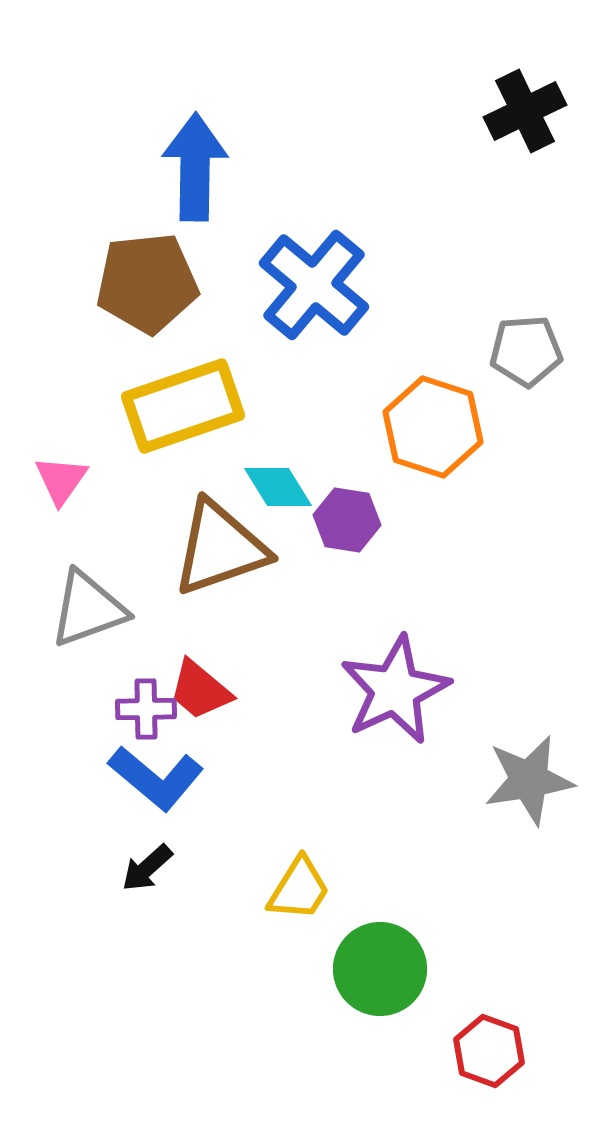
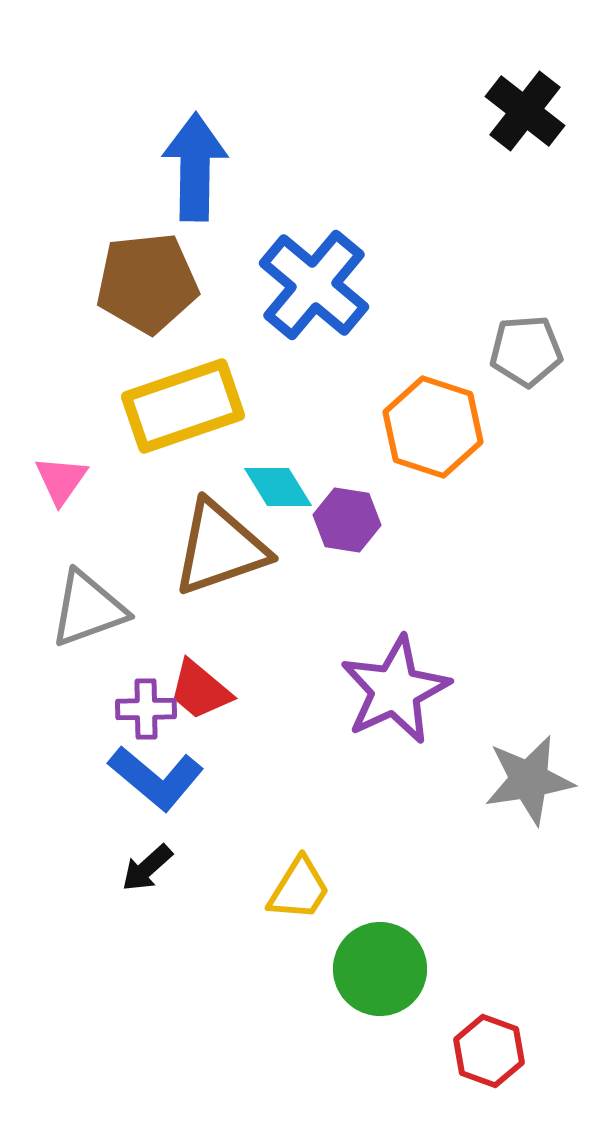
black cross: rotated 26 degrees counterclockwise
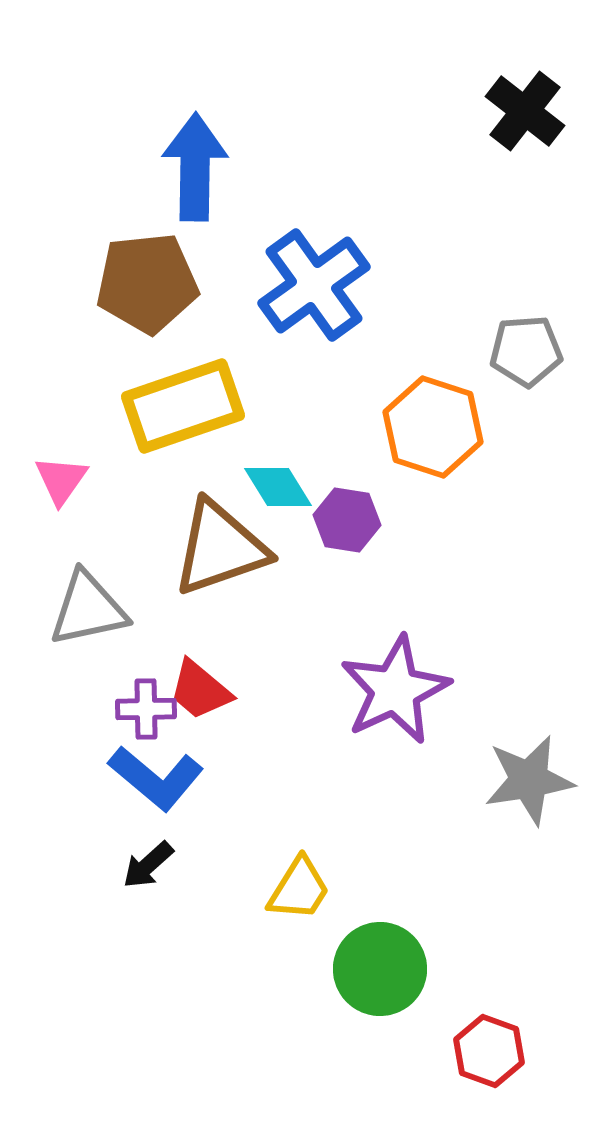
blue cross: rotated 14 degrees clockwise
gray triangle: rotated 8 degrees clockwise
black arrow: moved 1 px right, 3 px up
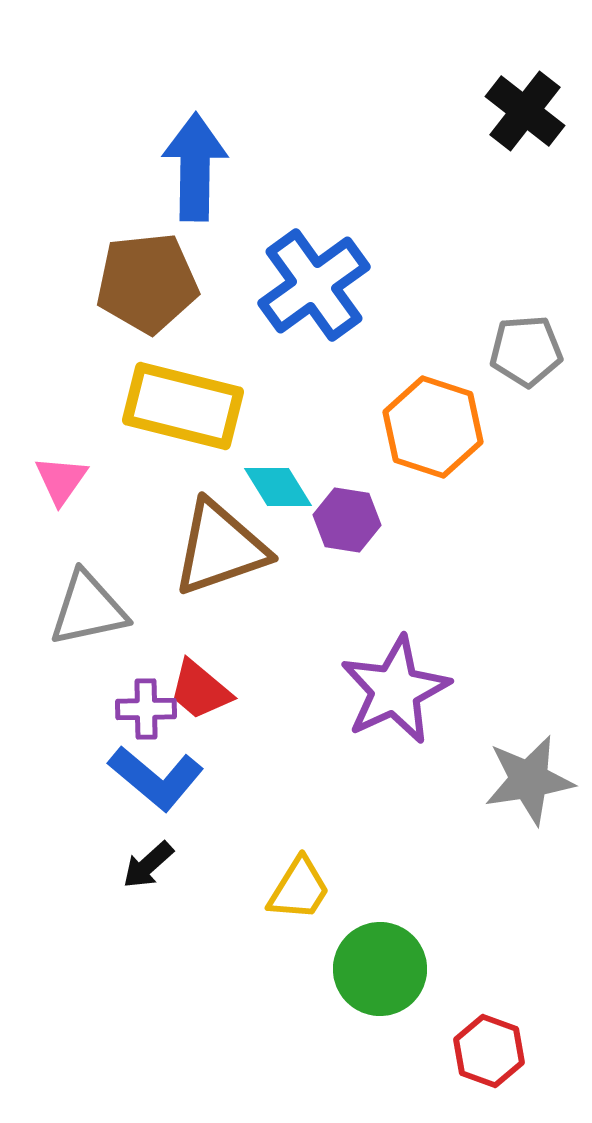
yellow rectangle: rotated 33 degrees clockwise
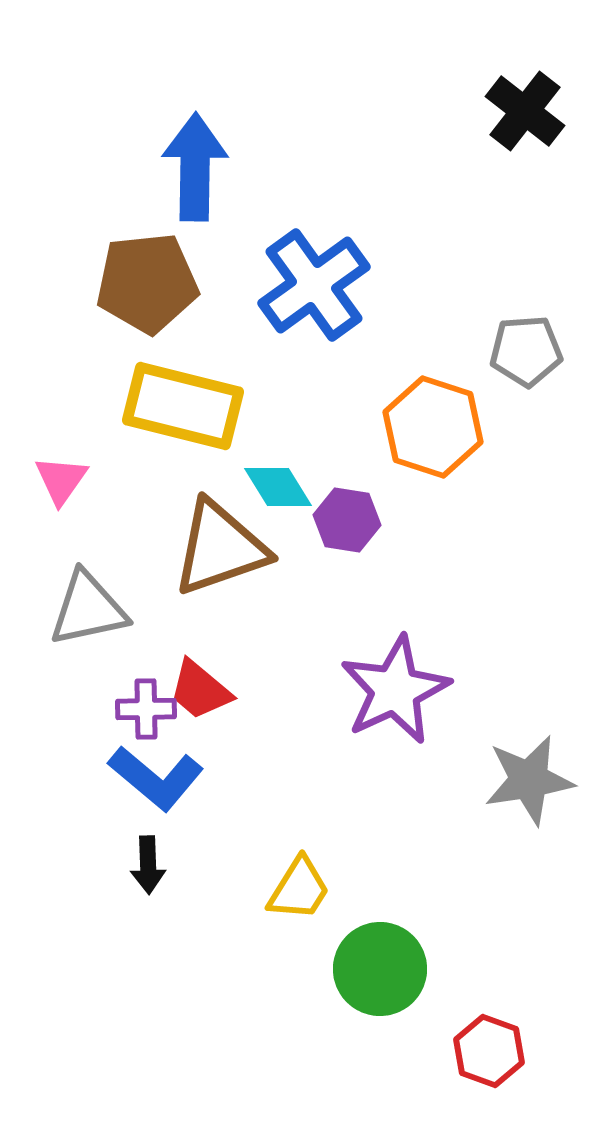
black arrow: rotated 50 degrees counterclockwise
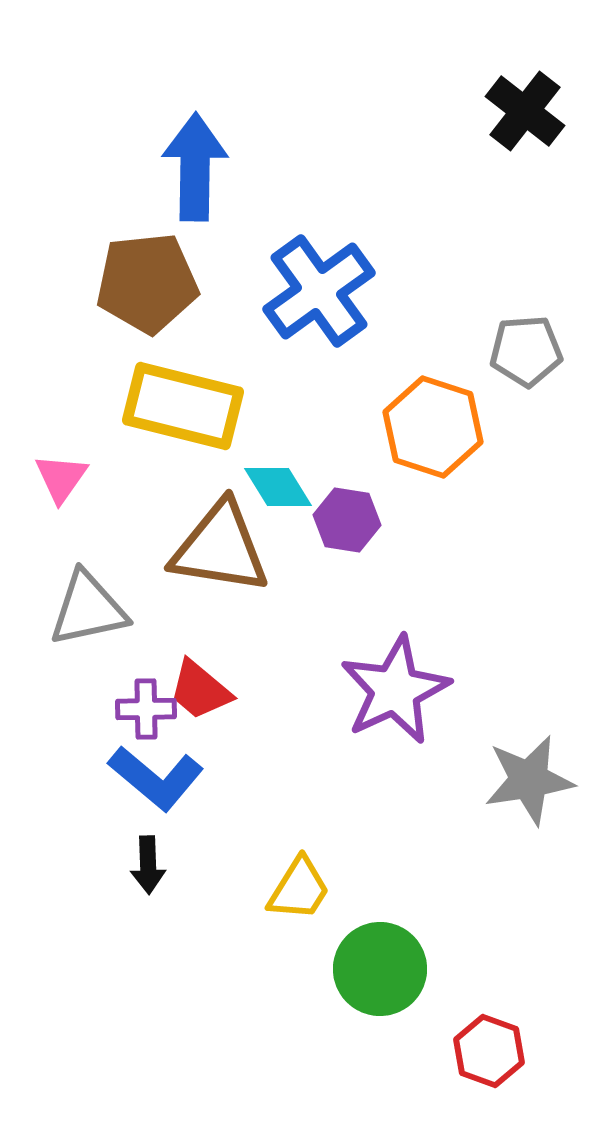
blue cross: moved 5 px right, 6 px down
pink triangle: moved 2 px up
brown triangle: rotated 28 degrees clockwise
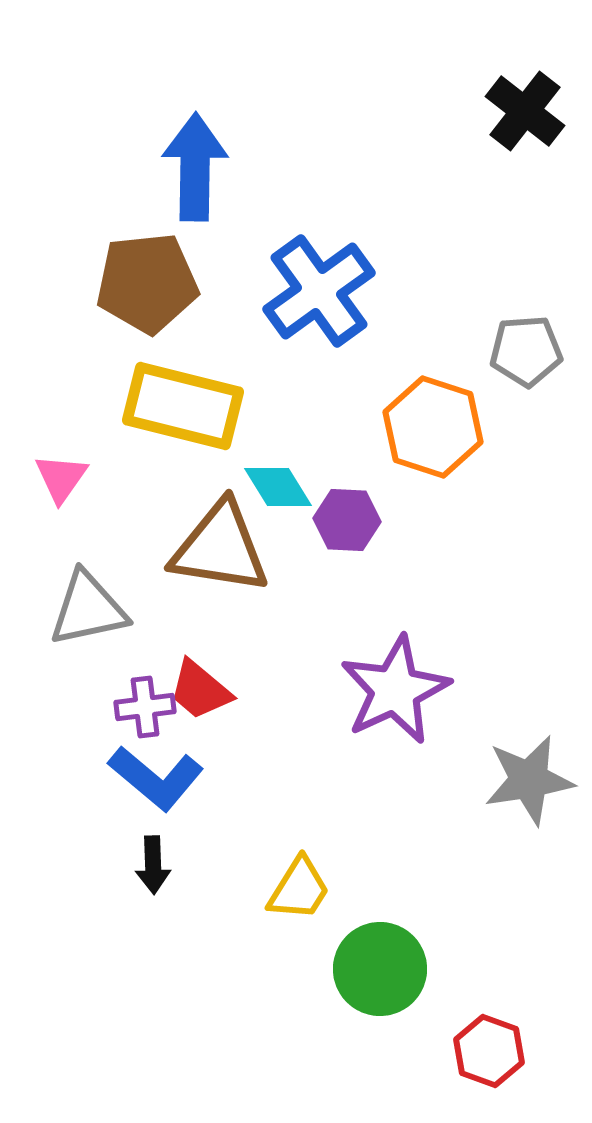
purple hexagon: rotated 6 degrees counterclockwise
purple cross: moved 1 px left, 2 px up; rotated 6 degrees counterclockwise
black arrow: moved 5 px right
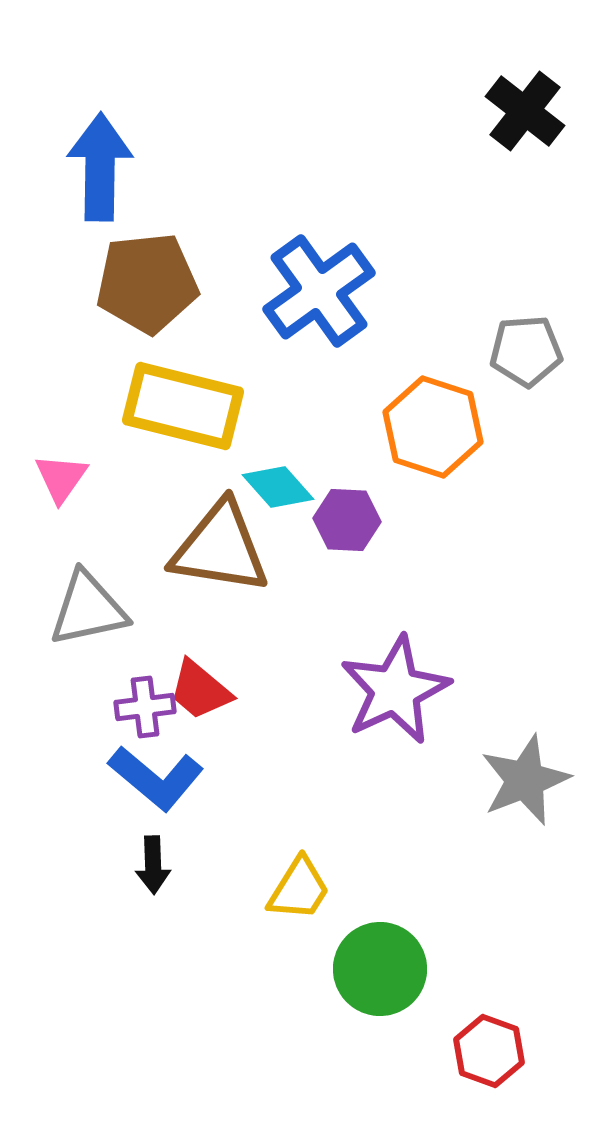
blue arrow: moved 95 px left
cyan diamond: rotated 10 degrees counterclockwise
gray star: moved 4 px left; rotated 12 degrees counterclockwise
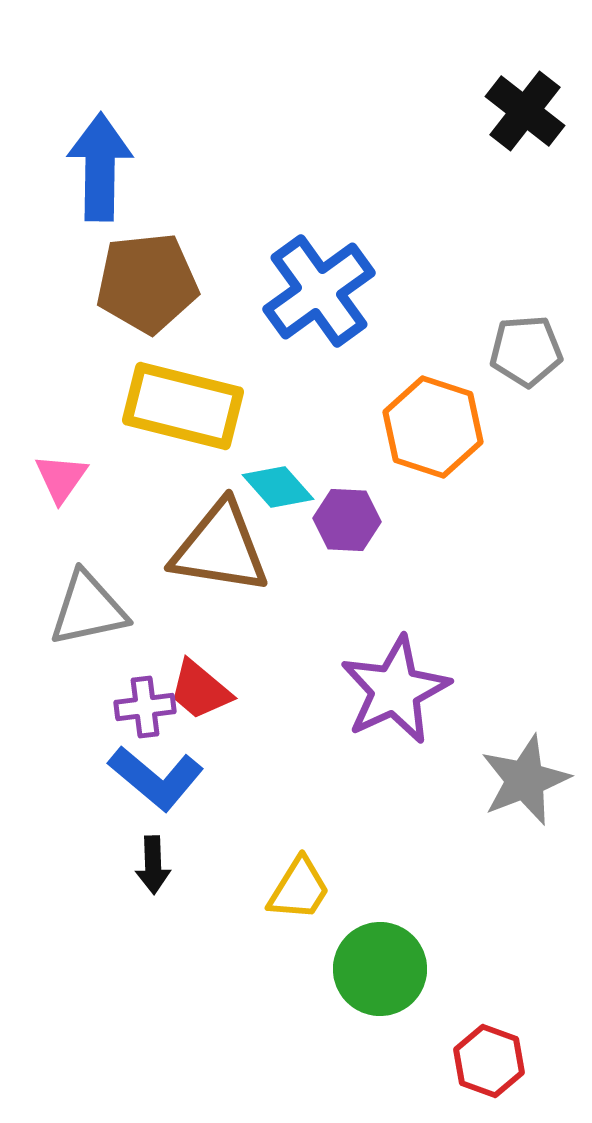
red hexagon: moved 10 px down
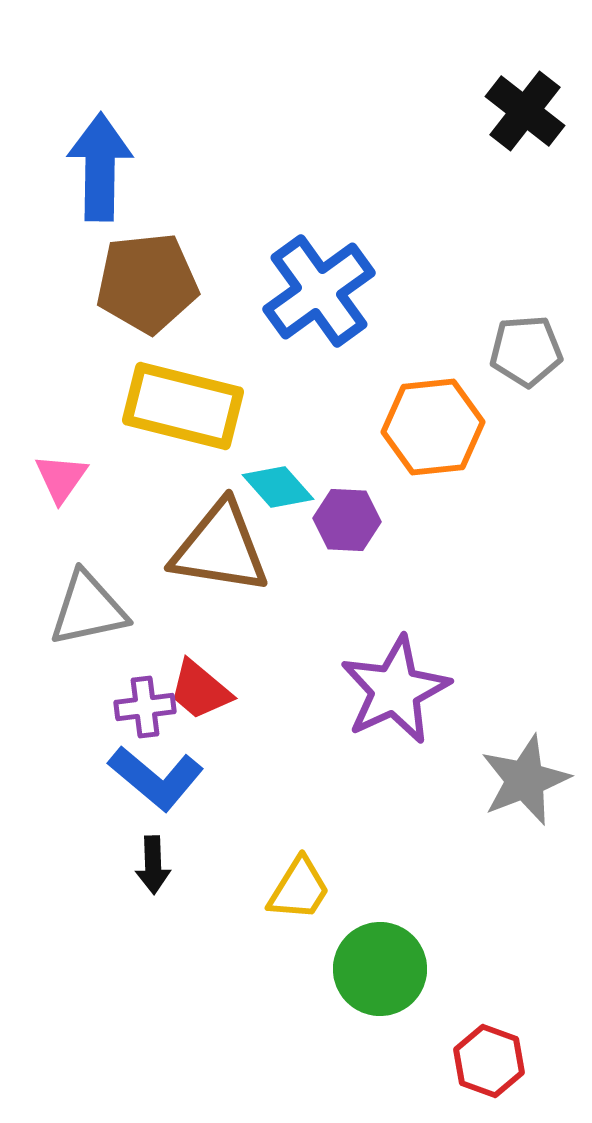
orange hexagon: rotated 24 degrees counterclockwise
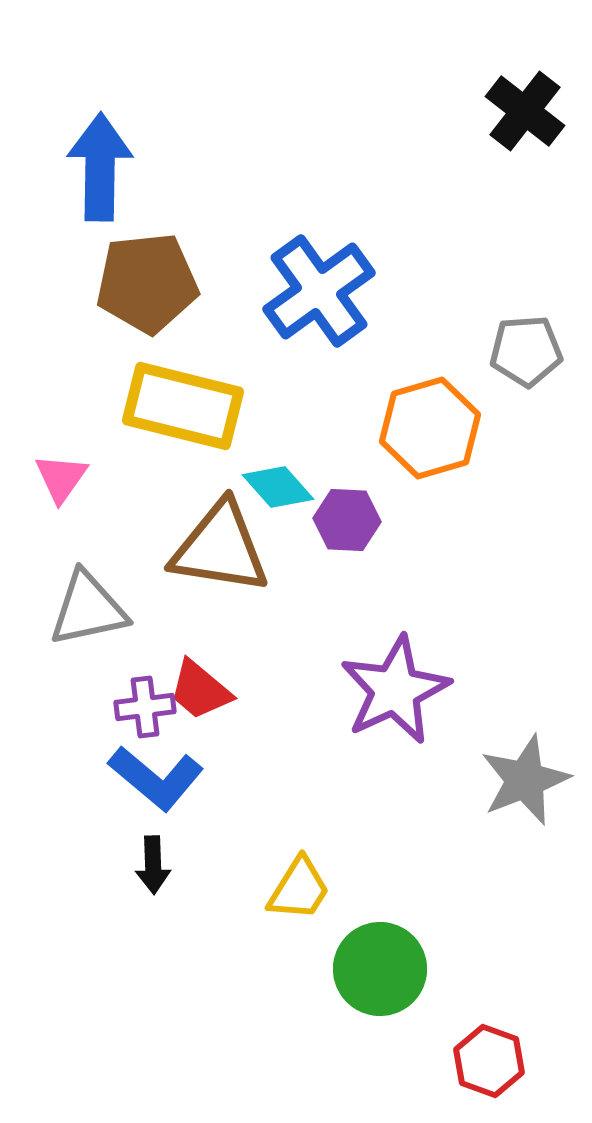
orange hexagon: moved 3 px left, 1 px down; rotated 10 degrees counterclockwise
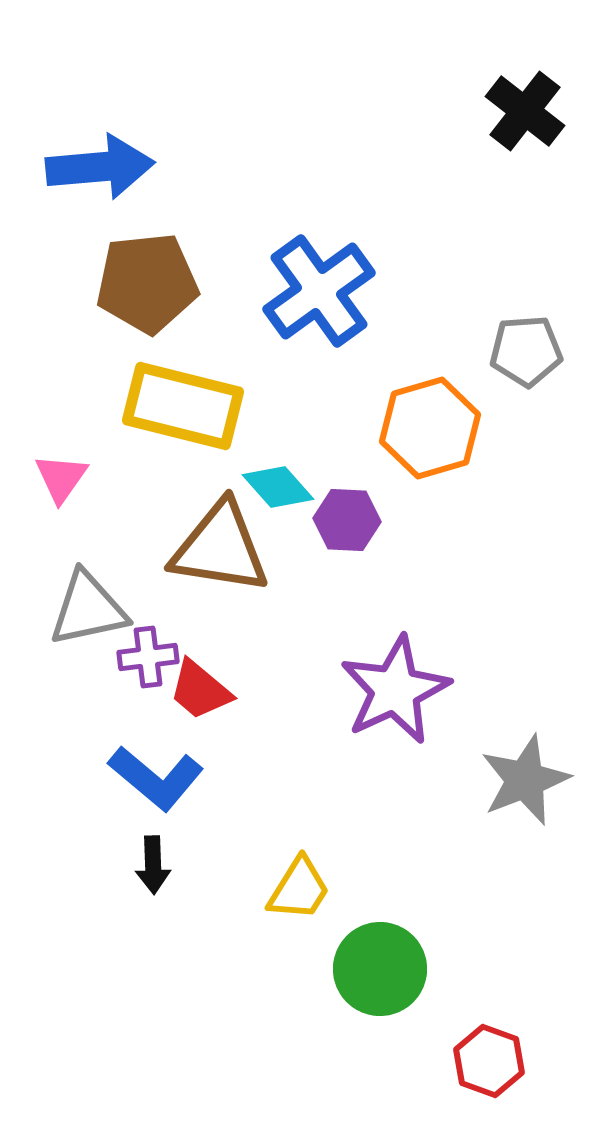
blue arrow: rotated 84 degrees clockwise
purple cross: moved 3 px right, 50 px up
